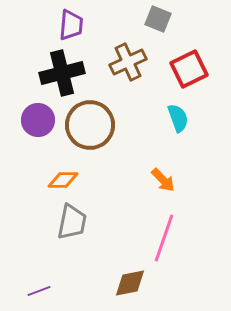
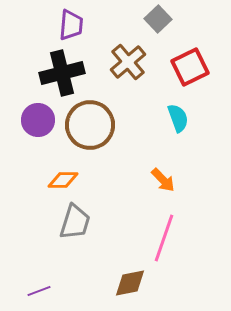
gray square: rotated 24 degrees clockwise
brown cross: rotated 15 degrees counterclockwise
red square: moved 1 px right, 2 px up
gray trapezoid: moved 3 px right; rotated 6 degrees clockwise
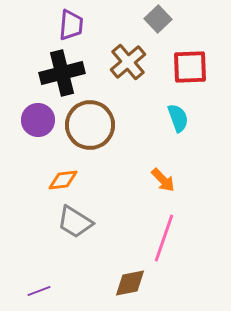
red square: rotated 24 degrees clockwise
orange diamond: rotated 8 degrees counterclockwise
gray trapezoid: rotated 105 degrees clockwise
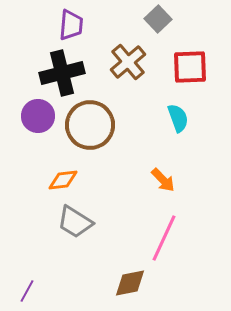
purple circle: moved 4 px up
pink line: rotated 6 degrees clockwise
purple line: moved 12 px left; rotated 40 degrees counterclockwise
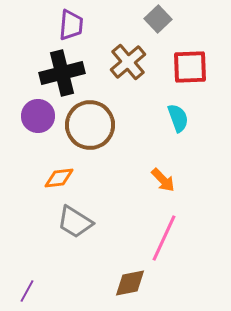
orange diamond: moved 4 px left, 2 px up
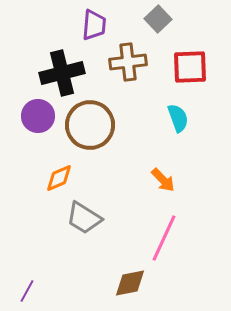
purple trapezoid: moved 23 px right
brown cross: rotated 33 degrees clockwise
orange diamond: rotated 16 degrees counterclockwise
gray trapezoid: moved 9 px right, 4 px up
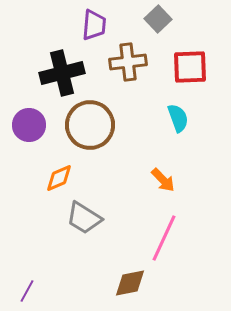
purple circle: moved 9 px left, 9 px down
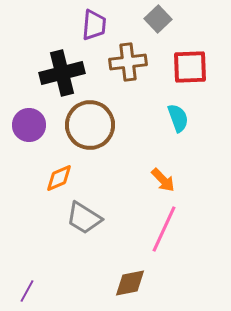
pink line: moved 9 px up
